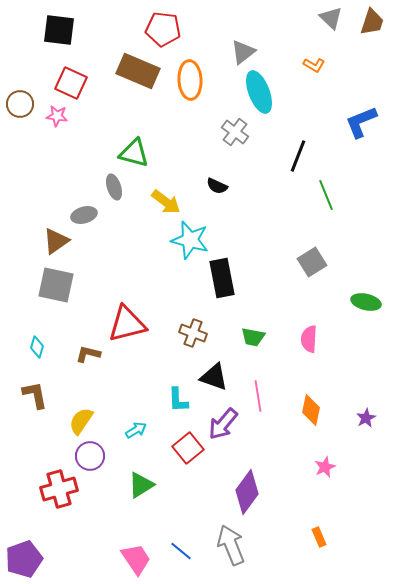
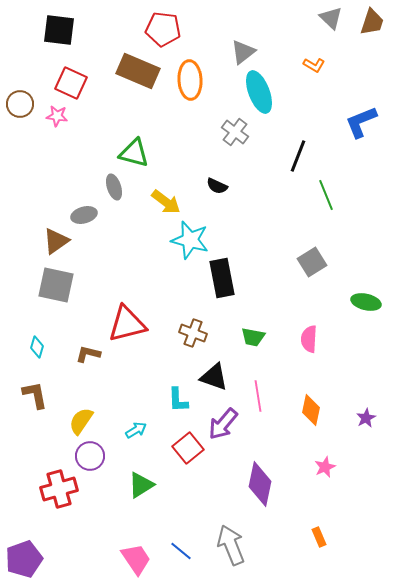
purple diamond at (247, 492): moved 13 px right, 8 px up; rotated 24 degrees counterclockwise
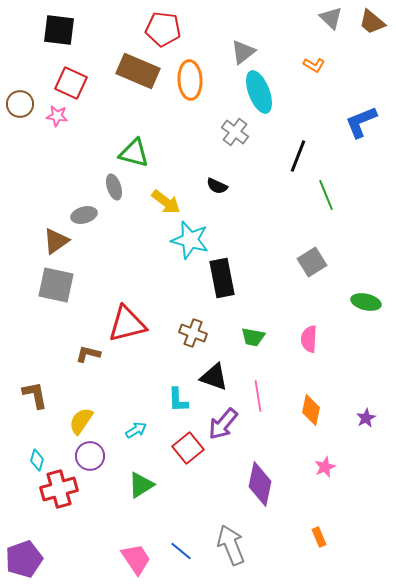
brown trapezoid at (372, 22): rotated 112 degrees clockwise
cyan diamond at (37, 347): moved 113 px down
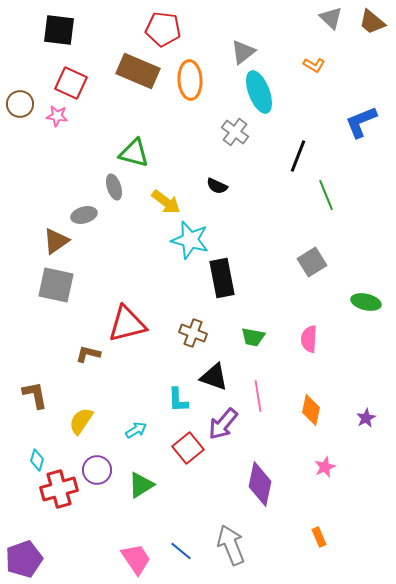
purple circle at (90, 456): moved 7 px right, 14 px down
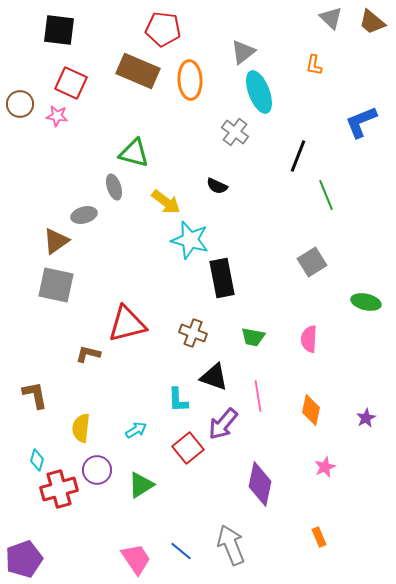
orange L-shape at (314, 65): rotated 70 degrees clockwise
yellow semicircle at (81, 421): moved 7 px down; rotated 28 degrees counterclockwise
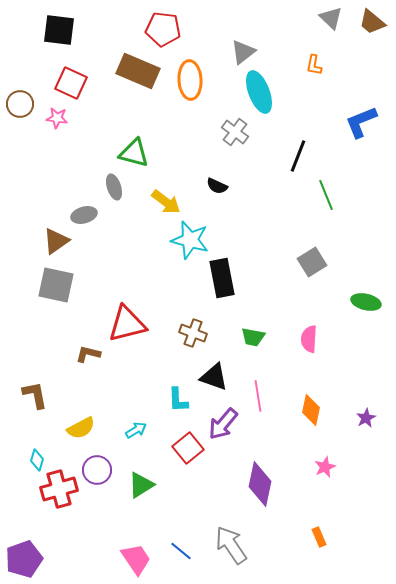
pink star at (57, 116): moved 2 px down
yellow semicircle at (81, 428): rotated 124 degrees counterclockwise
gray arrow at (231, 545): rotated 12 degrees counterclockwise
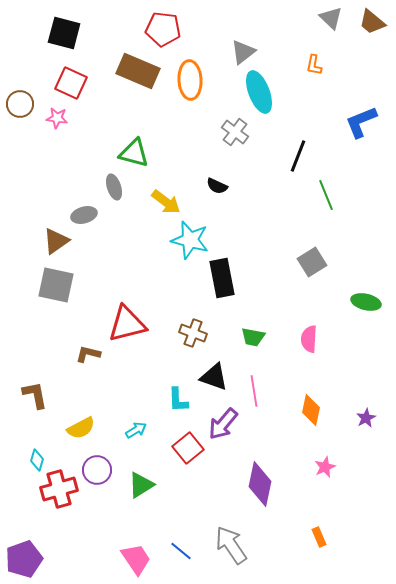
black square at (59, 30): moved 5 px right, 3 px down; rotated 8 degrees clockwise
pink line at (258, 396): moved 4 px left, 5 px up
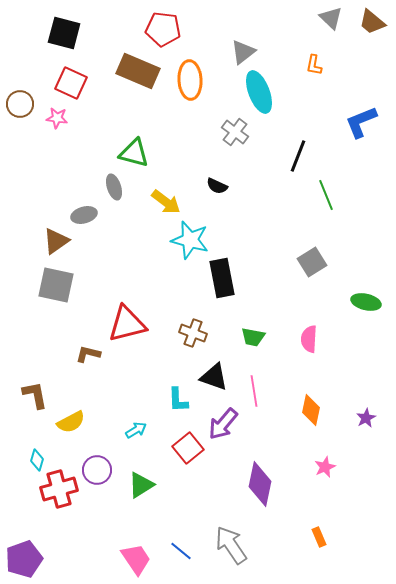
yellow semicircle at (81, 428): moved 10 px left, 6 px up
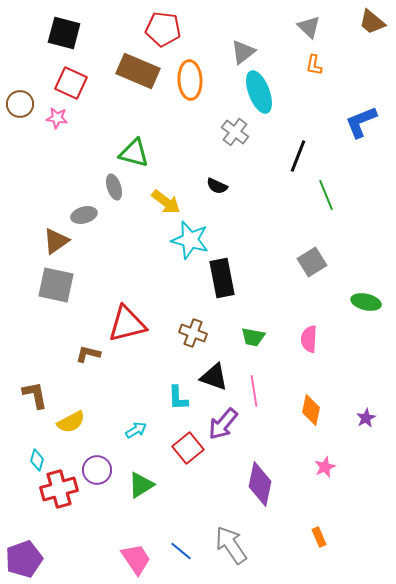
gray triangle at (331, 18): moved 22 px left, 9 px down
cyan L-shape at (178, 400): moved 2 px up
